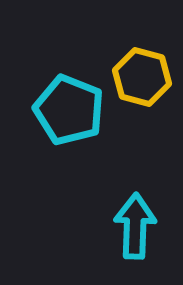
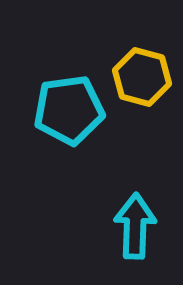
cyan pentagon: rotated 30 degrees counterclockwise
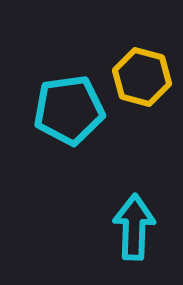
cyan arrow: moved 1 px left, 1 px down
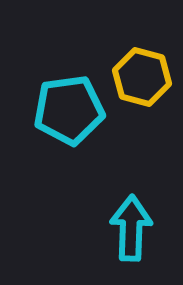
cyan arrow: moved 3 px left, 1 px down
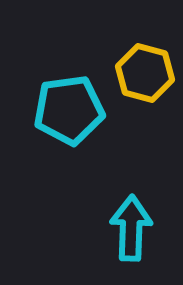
yellow hexagon: moved 3 px right, 4 px up
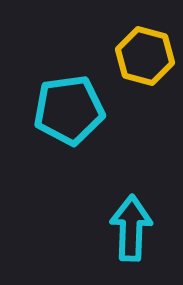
yellow hexagon: moved 17 px up
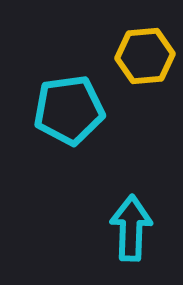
yellow hexagon: rotated 20 degrees counterclockwise
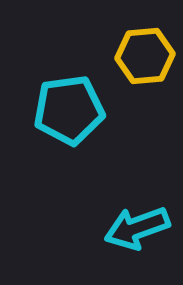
cyan arrow: moved 6 px right; rotated 112 degrees counterclockwise
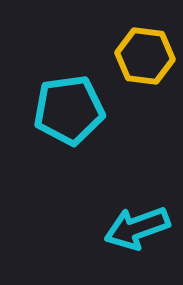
yellow hexagon: rotated 12 degrees clockwise
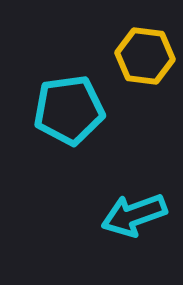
cyan arrow: moved 3 px left, 13 px up
